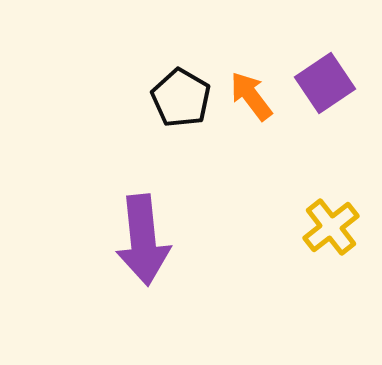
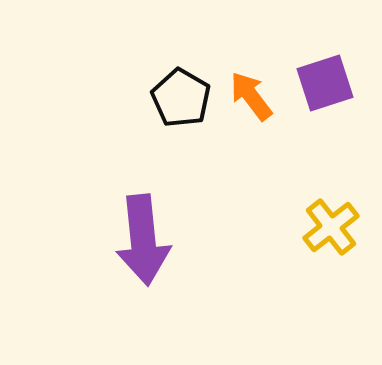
purple square: rotated 16 degrees clockwise
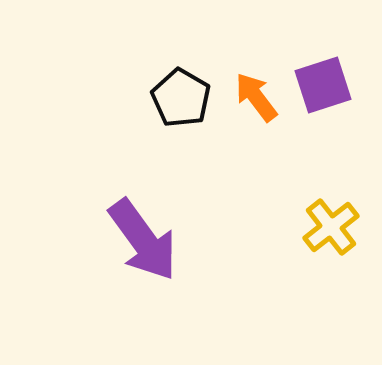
purple square: moved 2 px left, 2 px down
orange arrow: moved 5 px right, 1 px down
purple arrow: rotated 30 degrees counterclockwise
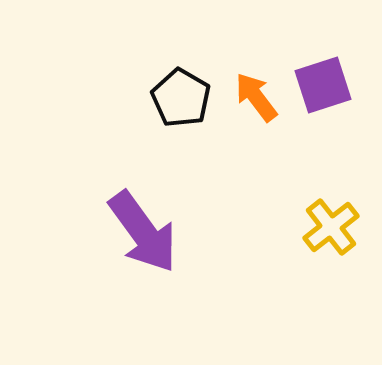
purple arrow: moved 8 px up
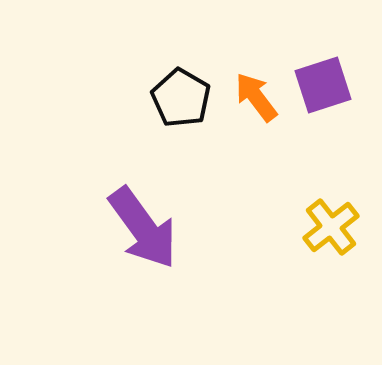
purple arrow: moved 4 px up
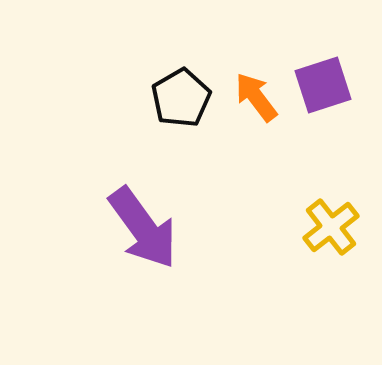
black pentagon: rotated 12 degrees clockwise
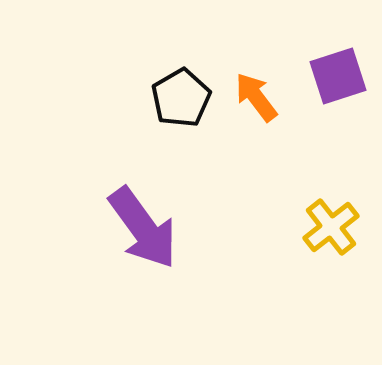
purple square: moved 15 px right, 9 px up
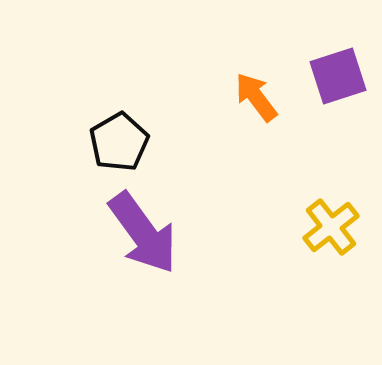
black pentagon: moved 62 px left, 44 px down
purple arrow: moved 5 px down
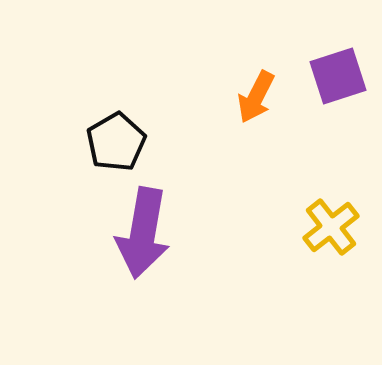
orange arrow: rotated 116 degrees counterclockwise
black pentagon: moved 3 px left
purple arrow: rotated 46 degrees clockwise
